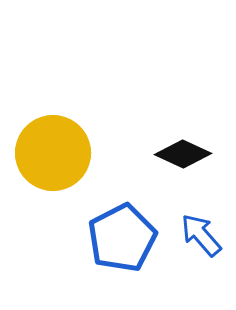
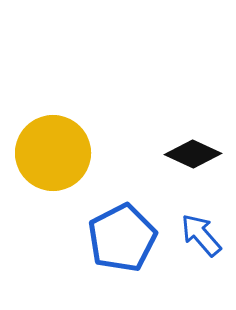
black diamond: moved 10 px right
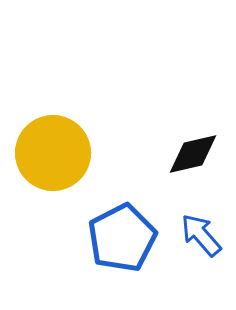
black diamond: rotated 38 degrees counterclockwise
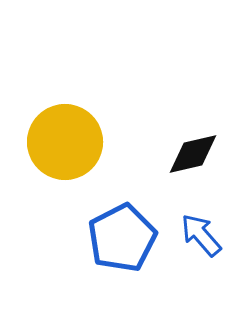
yellow circle: moved 12 px right, 11 px up
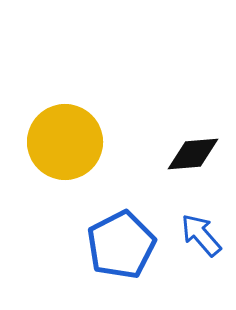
black diamond: rotated 8 degrees clockwise
blue pentagon: moved 1 px left, 7 px down
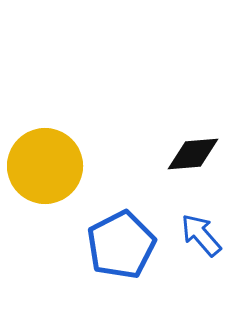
yellow circle: moved 20 px left, 24 px down
